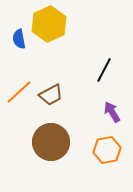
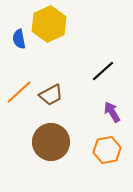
black line: moved 1 px left, 1 px down; rotated 20 degrees clockwise
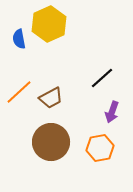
black line: moved 1 px left, 7 px down
brown trapezoid: moved 3 px down
purple arrow: rotated 130 degrees counterclockwise
orange hexagon: moved 7 px left, 2 px up
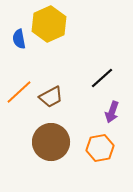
brown trapezoid: moved 1 px up
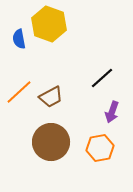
yellow hexagon: rotated 16 degrees counterclockwise
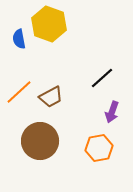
brown circle: moved 11 px left, 1 px up
orange hexagon: moved 1 px left
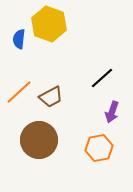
blue semicircle: rotated 18 degrees clockwise
brown circle: moved 1 px left, 1 px up
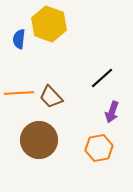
orange line: moved 1 px down; rotated 40 degrees clockwise
brown trapezoid: rotated 75 degrees clockwise
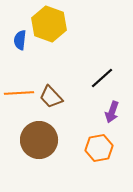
blue semicircle: moved 1 px right, 1 px down
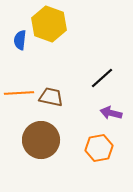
brown trapezoid: rotated 145 degrees clockwise
purple arrow: moved 1 px left, 1 px down; rotated 85 degrees clockwise
brown circle: moved 2 px right
